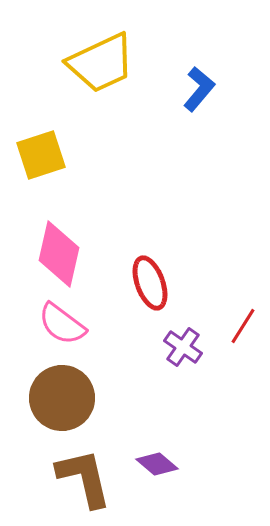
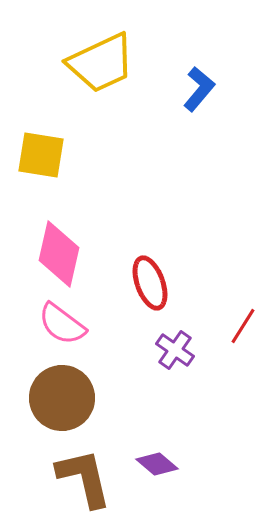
yellow square: rotated 27 degrees clockwise
purple cross: moved 8 px left, 3 px down
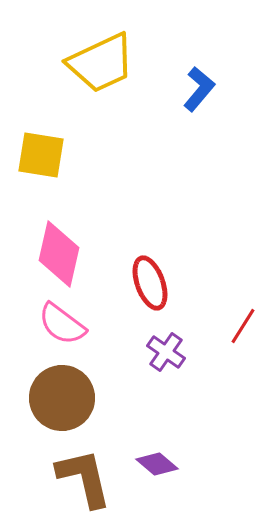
purple cross: moved 9 px left, 2 px down
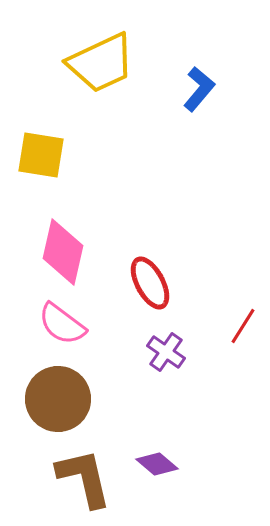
pink diamond: moved 4 px right, 2 px up
red ellipse: rotated 8 degrees counterclockwise
brown circle: moved 4 px left, 1 px down
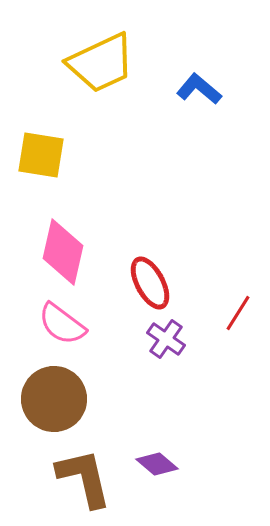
blue L-shape: rotated 90 degrees counterclockwise
red line: moved 5 px left, 13 px up
purple cross: moved 13 px up
brown circle: moved 4 px left
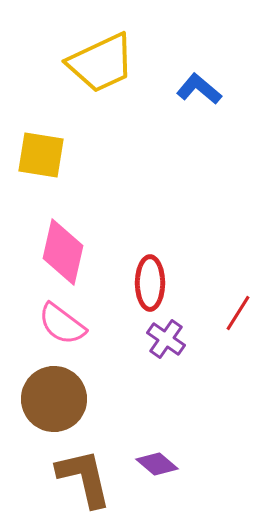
red ellipse: rotated 28 degrees clockwise
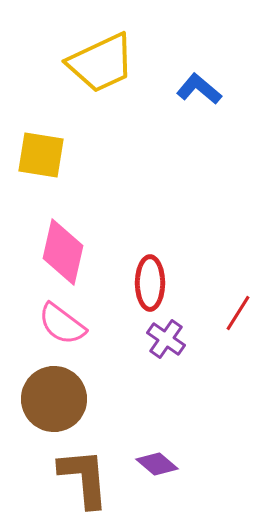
brown L-shape: rotated 8 degrees clockwise
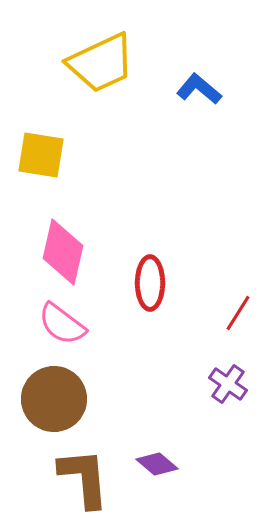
purple cross: moved 62 px right, 45 px down
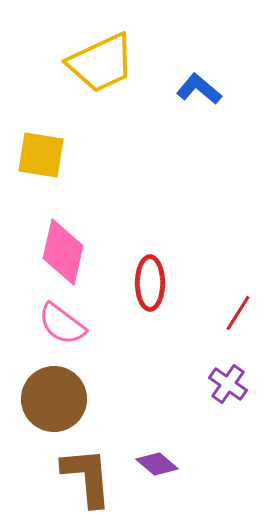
brown L-shape: moved 3 px right, 1 px up
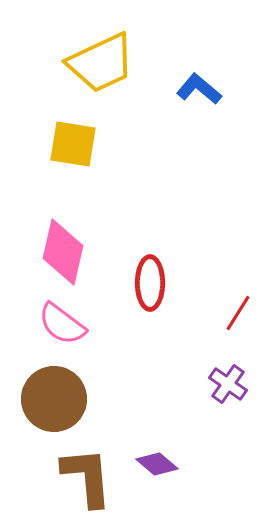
yellow square: moved 32 px right, 11 px up
